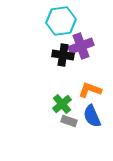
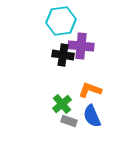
purple cross: rotated 25 degrees clockwise
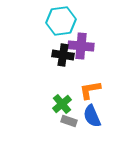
orange L-shape: rotated 30 degrees counterclockwise
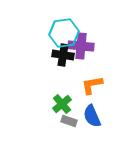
cyan hexagon: moved 3 px right, 12 px down
orange L-shape: moved 2 px right, 5 px up
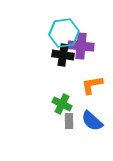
green cross: rotated 24 degrees counterclockwise
blue semicircle: moved 5 px down; rotated 25 degrees counterclockwise
gray rectangle: rotated 70 degrees clockwise
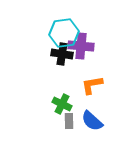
black cross: moved 1 px left, 1 px up
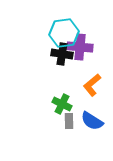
purple cross: moved 1 px left, 1 px down
orange L-shape: rotated 30 degrees counterclockwise
blue semicircle: rotated 10 degrees counterclockwise
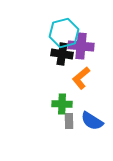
cyan hexagon: rotated 8 degrees counterclockwise
purple cross: moved 1 px right, 1 px up
orange L-shape: moved 11 px left, 7 px up
green cross: rotated 24 degrees counterclockwise
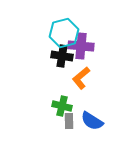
black cross: moved 2 px down
green cross: moved 2 px down; rotated 12 degrees clockwise
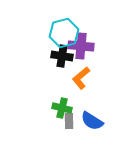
green cross: moved 2 px down
